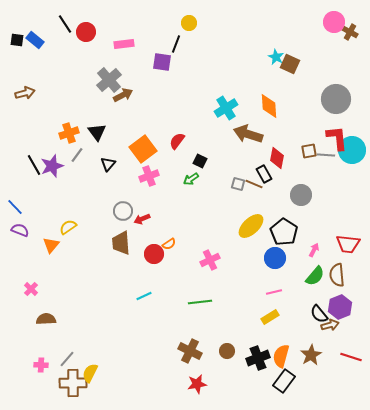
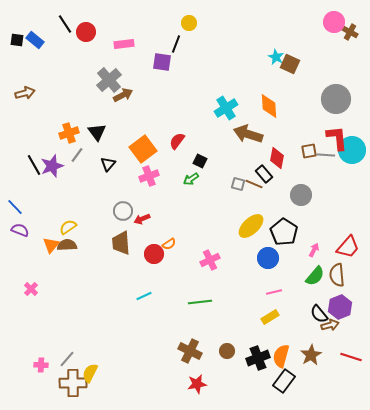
black rectangle at (264, 174): rotated 12 degrees counterclockwise
red trapezoid at (348, 244): moved 3 px down; rotated 55 degrees counterclockwise
blue circle at (275, 258): moved 7 px left
brown semicircle at (46, 319): moved 21 px right, 74 px up
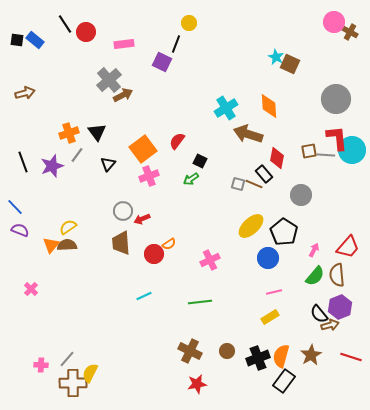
purple square at (162, 62): rotated 18 degrees clockwise
black line at (34, 165): moved 11 px left, 3 px up; rotated 10 degrees clockwise
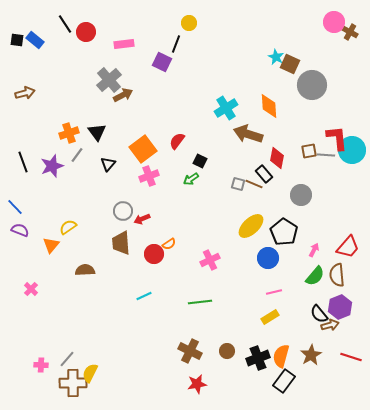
gray circle at (336, 99): moved 24 px left, 14 px up
brown semicircle at (67, 245): moved 18 px right, 25 px down
